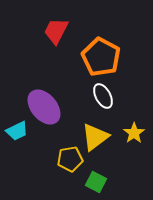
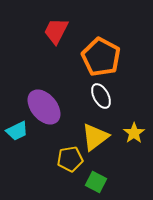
white ellipse: moved 2 px left
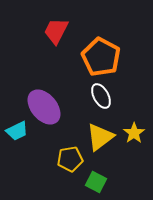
yellow triangle: moved 5 px right
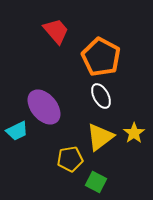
red trapezoid: rotated 112 degrees clockwise
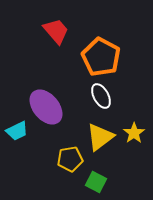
purple ellipse: moved 2 px right
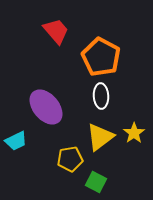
white ellipse: rotated 25 degrees clockwise
cyan trapezoid: moved 1 px left, 10 px down
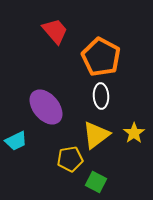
red trapezoid: moved 1 px left
yellow triangle: moved 4 px left, 2 px up
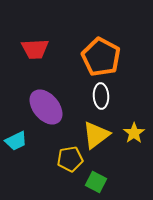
red trapezoid: moved 20 px left, 18 px down; rotated 128 degrees clockwise
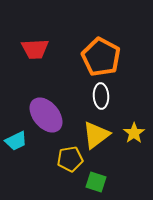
purple ellipse: moved 8 px down
green square: rotated 10 degrees counterclockwise
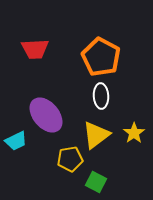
green square: rotated 10 degrees clockwise
